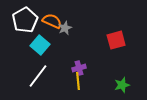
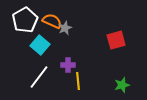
purple cross: moved 11 px left, 3 px up; rotated 16 degrees clockwise
white line: moved 1 px right, 1 px down
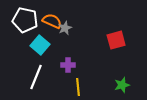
white pentagon: rotated 30 degrees counterclockwise
white line: moved 3 px left; rotated 15 degrees counterclockwise
yellow line: moved 6 px down
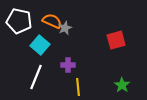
white pentagon: moved 6 px left, 1 px down
green star: rotated 21 degrees counterclockwise
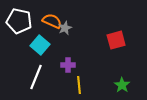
yellow line: moved 1 px right, 2 px up
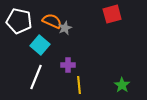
red square: moved 4 px left, 26 px up
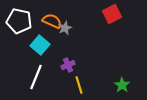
red square: rotated 12 degrees counterclockwise
purple cross: rotated 24 degrees counterclockwise
yellow line: rotated 12 degrees counterclockwise
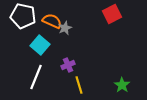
white pentagon: moved 4 px right, 5 px up
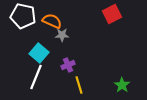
gray star: moved 3 px left, 7 px down; rotated 24 degrees clockwise
cyan square: moved 1 px left, 8 px down
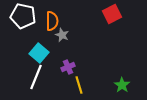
orange semicircle: rotated 66 degrees clockwise
gray star: rotated 24 degrees clockwise
purple cross: moved 2 px down
